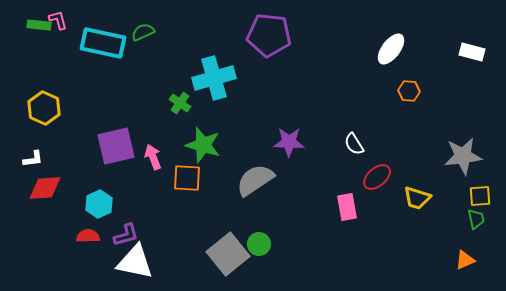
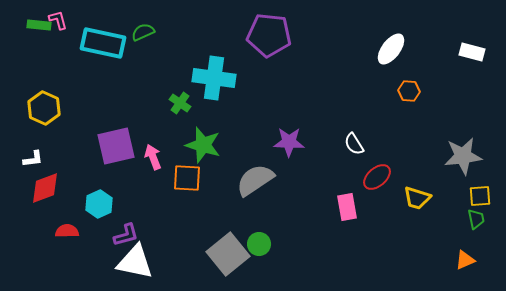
cyan cross: rotated 24 degrees clockwise
red diamond: rotated 16 degrees counterclockwise
red semicircle: moved 21 px left, 5 px up
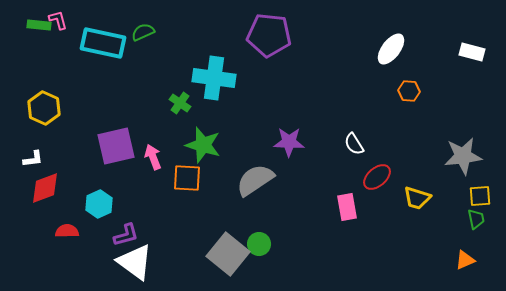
gray square: rotated 12 degrees counterclockwise
white triangle: rotated 24 degrees clockwise
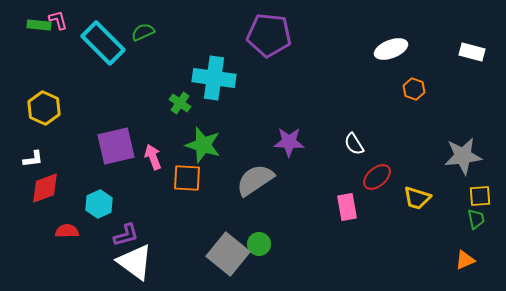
cyan rectangle: rotated 33 degrees clockwise
white ellipse: rotated 32 degrees clockwise
orange hexagon: moved 5 px right, 2 px up; rotated 15 degrees clockwise
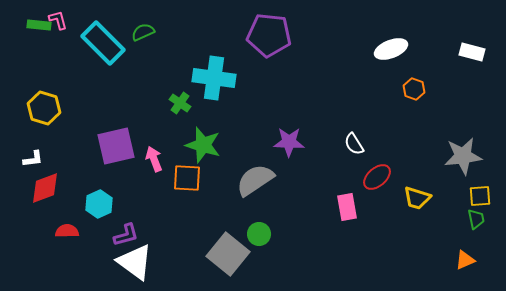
yellow hexagon: rotated 8 degrees counterclockwise
pink arrow: moved 1 px right, 2 px down
green circle: moved 10 px up
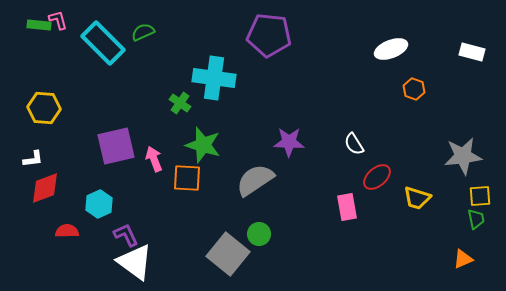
yellow hexagon: rotated 12 degrees counterclockwise
purple L-shape: rotated 100 degrees counterclockwise
orange triangle: moved 2 px left, 1 px up
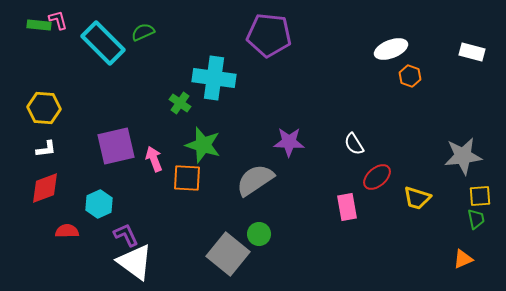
orange hexagon: moved 4 px left, 13 px up
white L-shape: moved 13 px right, 10 px up
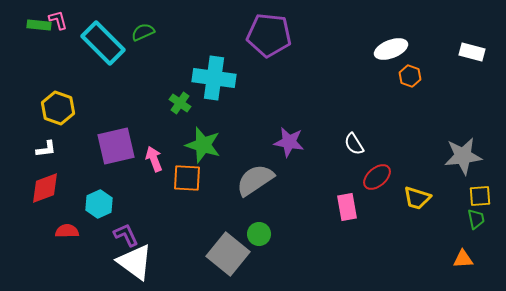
yellow hexagon: moved 14 px right; rotated 16 degrees clockwise
purple star: rotated 8 degrees clockwise
orange triangle: rotated 20 degrees clockwise
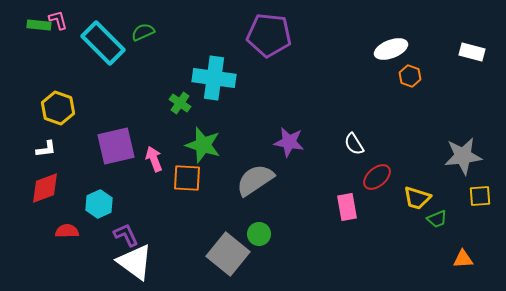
green trapezoid: moved 39 px left; rotated 80 degrees clockwise
